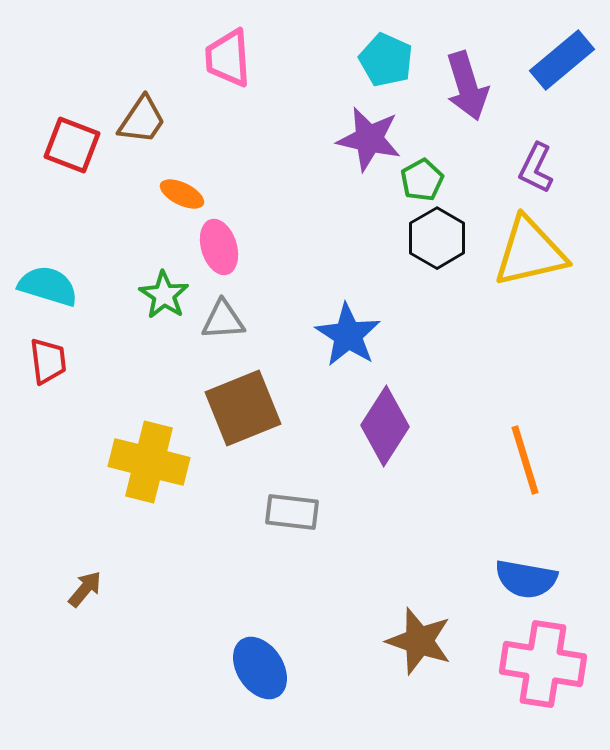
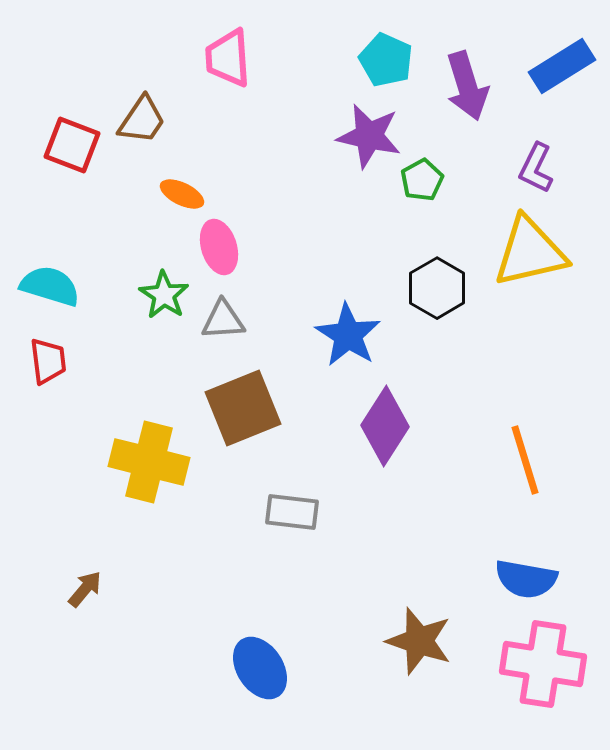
blue rectangle: moved 6 px down; rotated 8 degrees clockwise
purple star: moved 3 px up
black hexagon: moved 50 px down
cyan semicircle: moved 2 px right
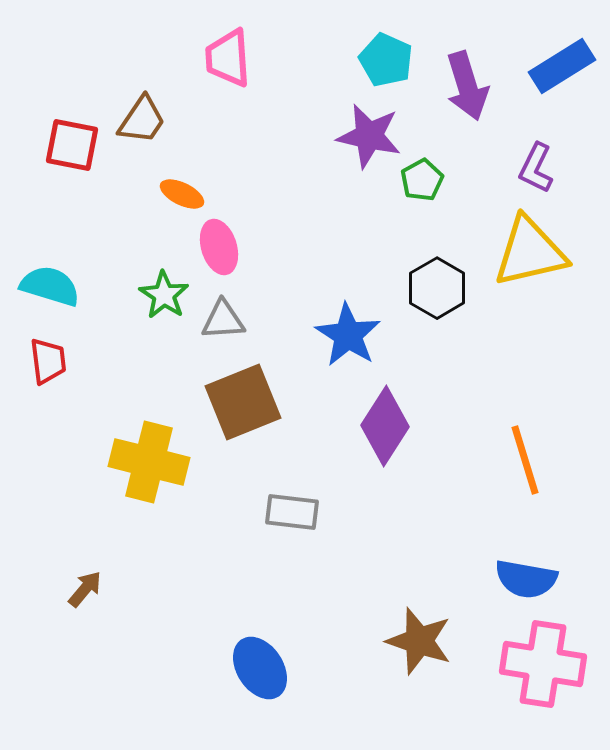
red square: rotated 10 degrees counterclockwise
brown square: moved 6 px up
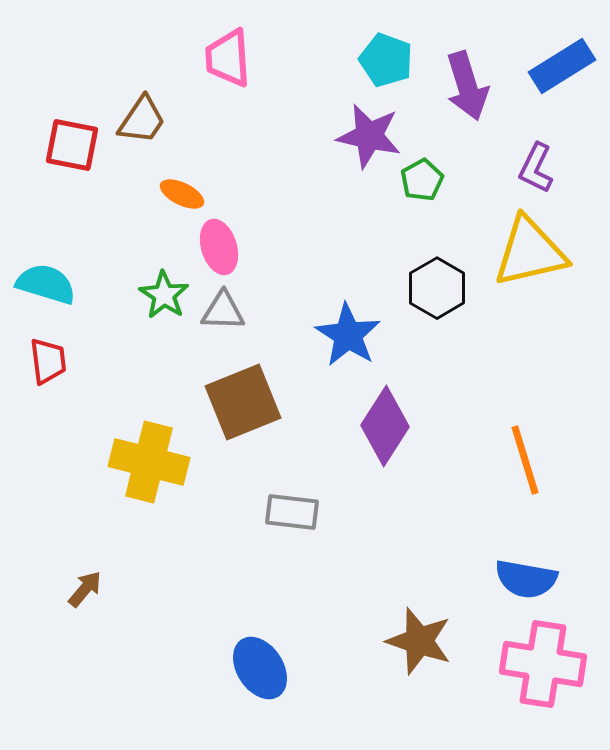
cyan pentagon: rotated 4 degrees counterclockwise
cyan semicircle: moved 4 px left, 2 px up
gray triangle: moved 9 px up; rotated 6 degrees clockwise
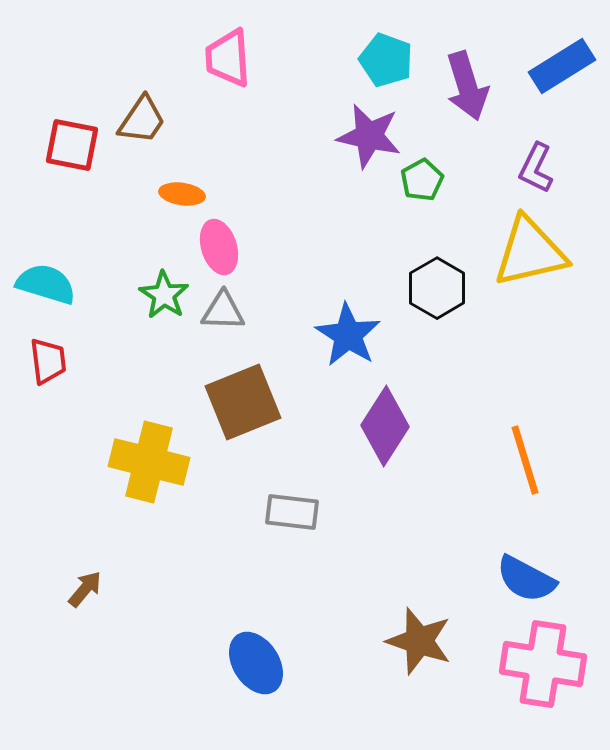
orange ellipse: rotated 18 degrees counterclockwise
blue semicircle: rotated 18 degrees clockwise
blue ellipse: moved 4 px left, 5 px up
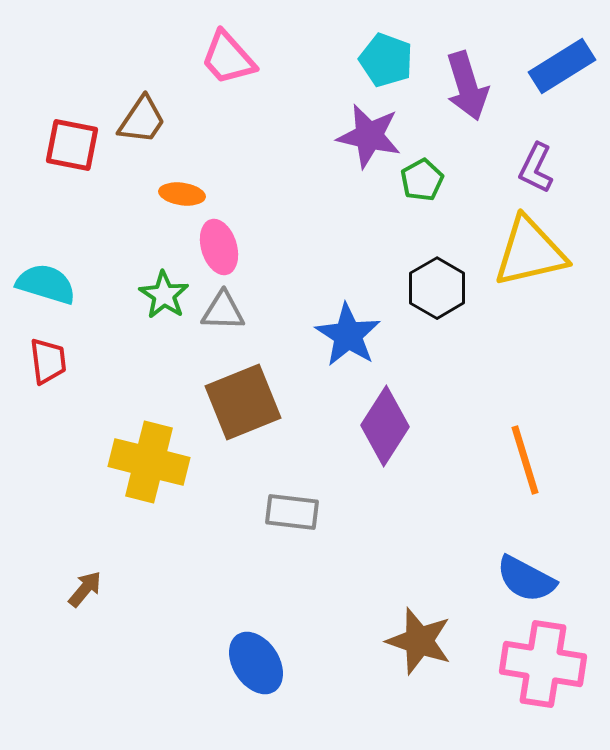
pink trapezoid: rotated 38 degrees counterclockwise
